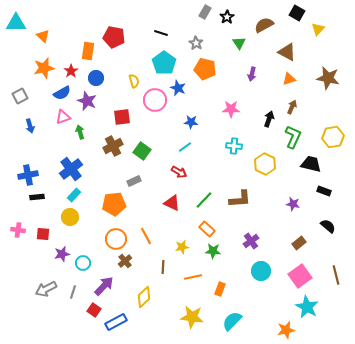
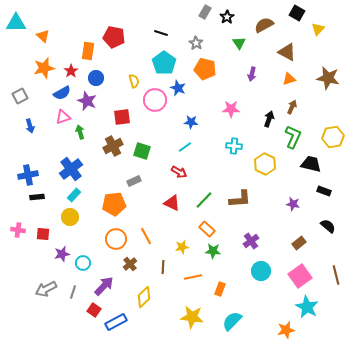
green square at (142, 151): rotated 18 degrees counterclockwise
brown cross at (125, 261): moved 5 px right, 3 px down
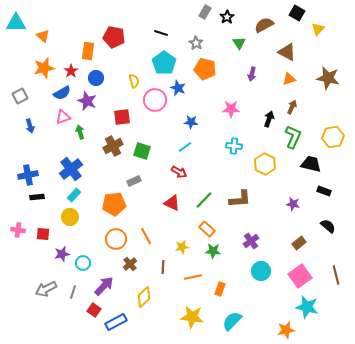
cyan star at (307, 307): rotated 15 degrees counterclockwise
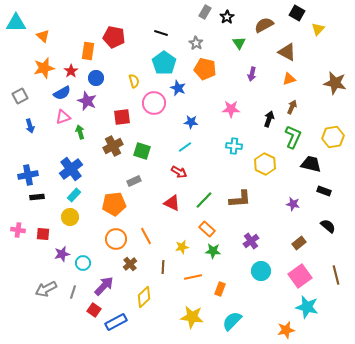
brown star at (328, 78): moved 7 px right, 5 px down
pink circle at (155, 100): moved 1 px left, 3 px down
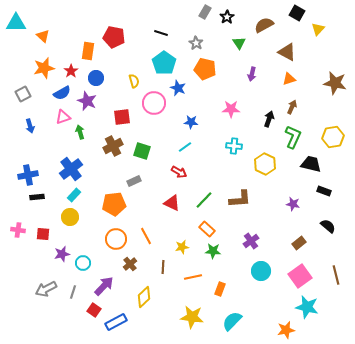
gray square at (20, 96): moved 3 px right, 2 px up
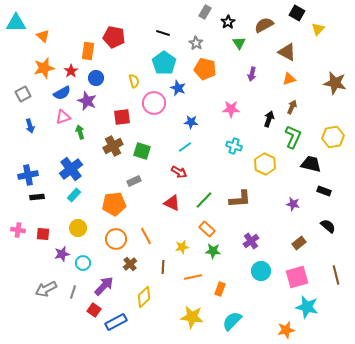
black star at (227, 17): moved 1 px right, 5 px down
black line at (161, 33): moved 2 px right
cyan cross at (234, 146): rotated 14 degrees clockwise
yellow circle at (70, 217): moved 8 px right, 11 px down
pink square at (300, 276): moved 3 px left, 1 px down; rotated 20 degrees clockwise
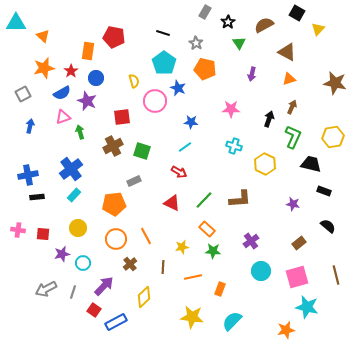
pink circle at (154, 103): moved 1 px right, 2 px up
blue arrow at (30, 126): rotated 152 degrees counterclockwise
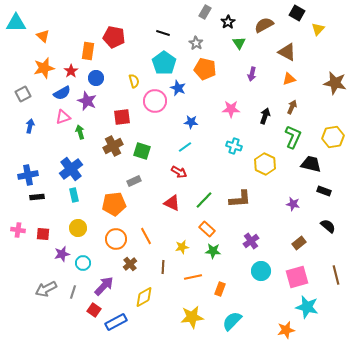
black arrow at (269, 119): moved 4 px left, 3 px up
cyan rectangle at (74, 195): rotated 56 degrees counterclockwise
yellow diamond at (144, 297): rotated 15 degrees clockwise
yellow star at (192, 317): rotated 15 degrees counterclockwise
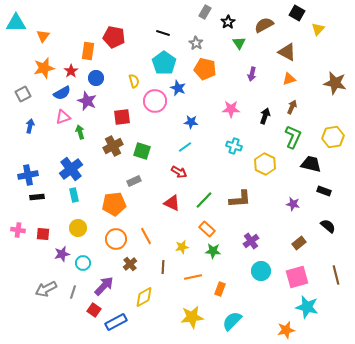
orange triangle at (43, 36): rotated 24 degrees clockwise
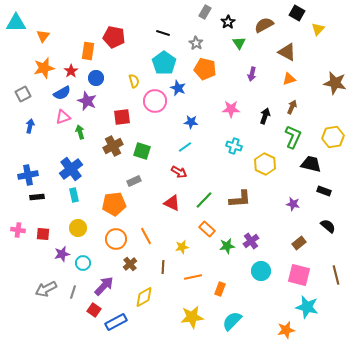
green star at (213, 251): moved 14 px right, 5 px up; rotated 14 degrees counterclockwise
pink square at (297, 277): moved 2 px right, 2 px up; rotated 30 degrees clockwise
